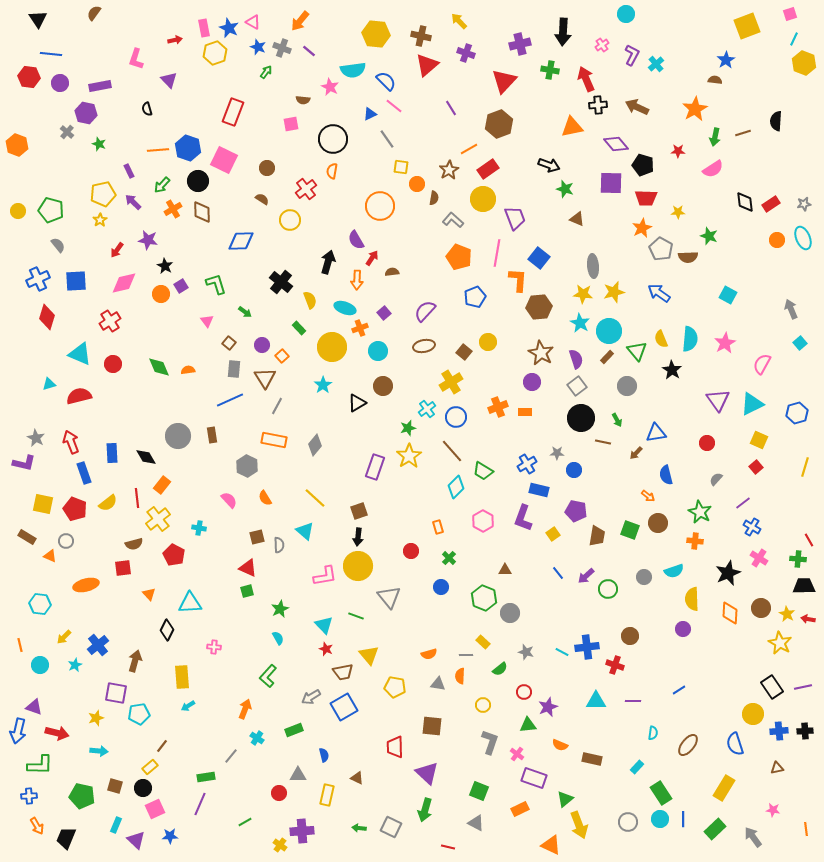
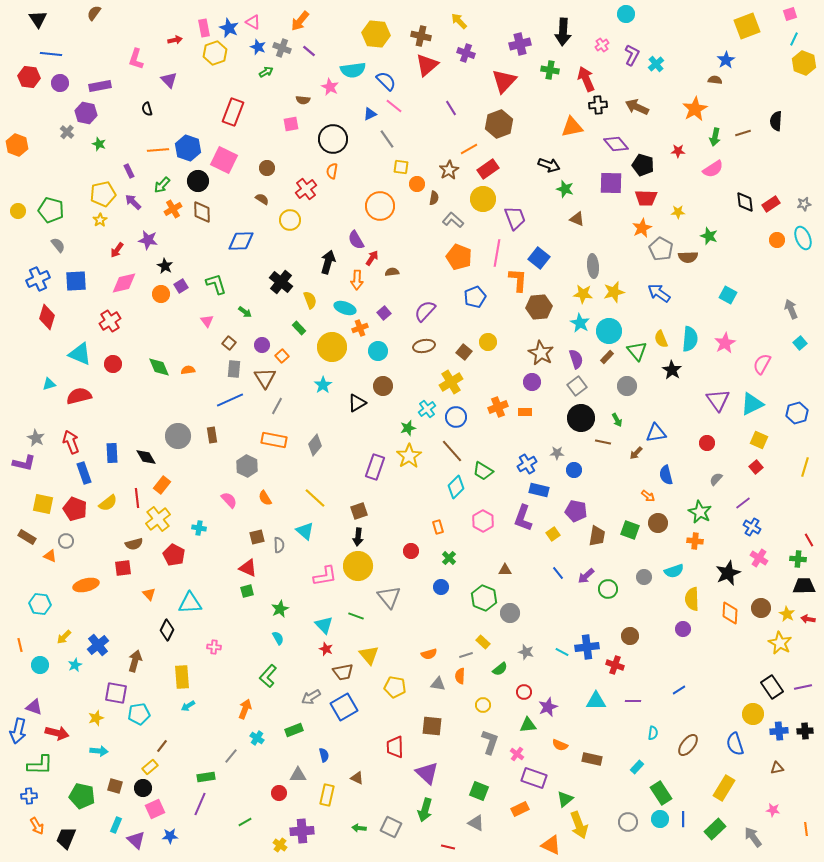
green arrow at (266, 72): rotated 24 degrees clockwise
gray line at (466, 655): rotated 16 degrees counterclockwise
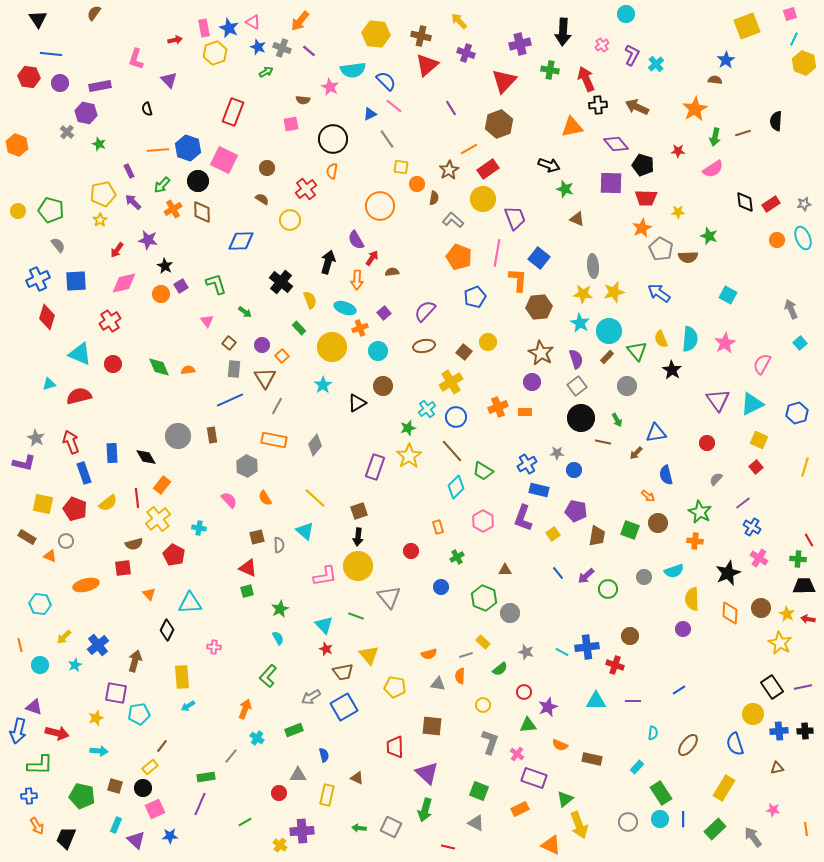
green cross at (449, 558): moved 8 px right, 1 px up; rotated 16 degrees clockwise
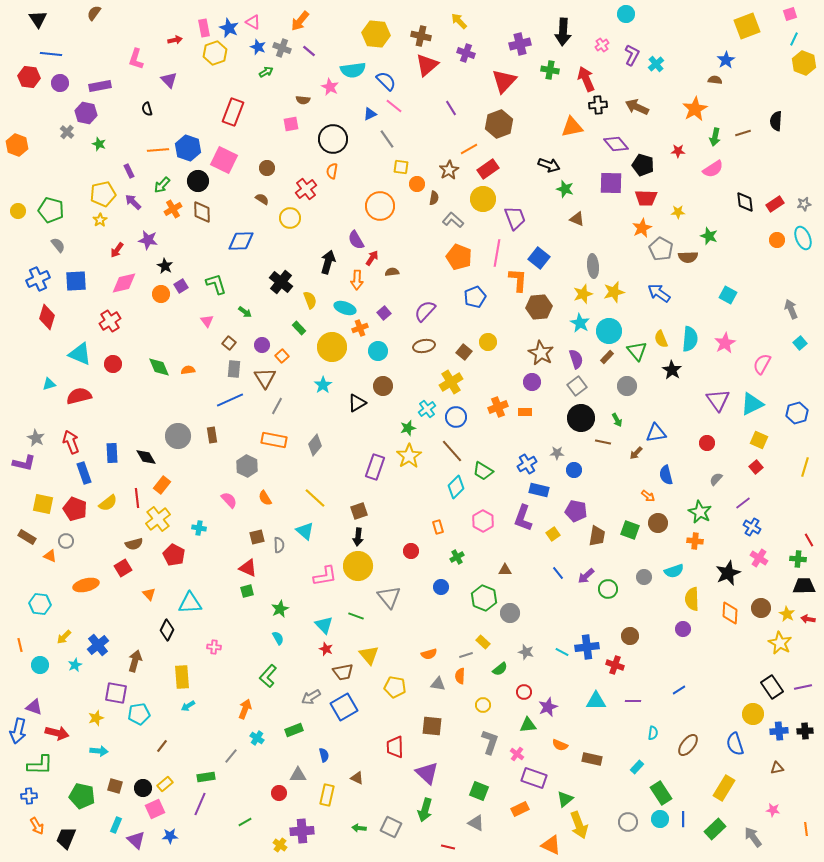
red rectangle at (771, 204): moved 4 px right
yellow circle at (290, 220): moved 2 px up
yellow star at (583, 294): rotated 24 degrees counterclockwise
red square at (123, 568): rotated 24 degrees counterclockwise
yellow rectangle at (150, 767): moved 15 px right, 17 px down
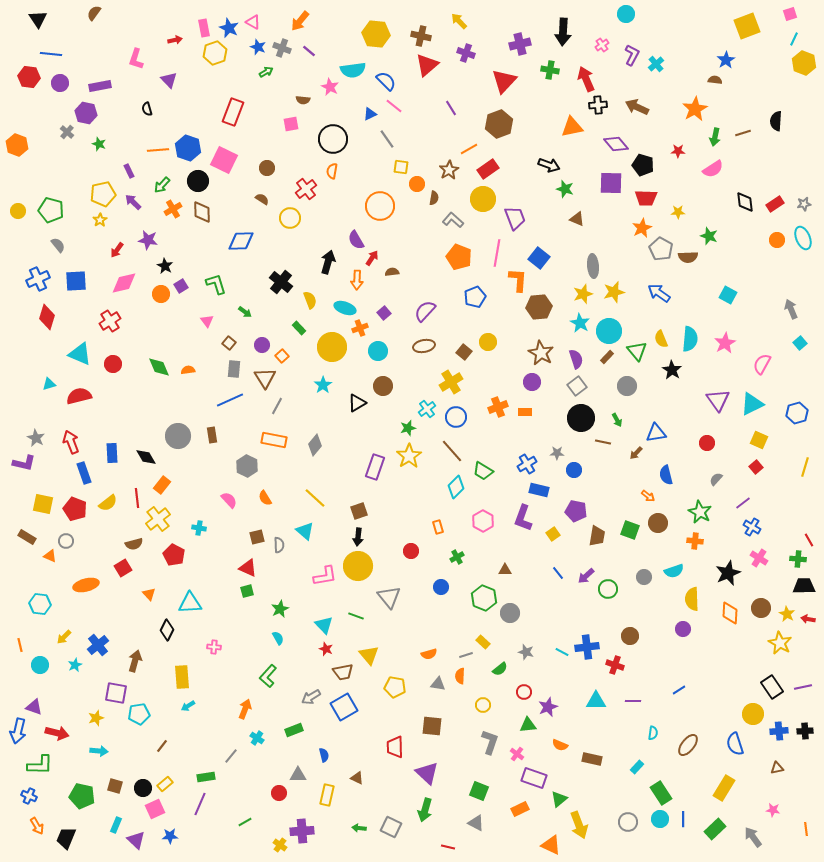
blue cross at (29, 796): rotated 28 degrees clockwise
green triangle at (565, 799): moved 6 px left
